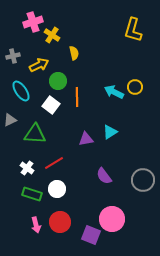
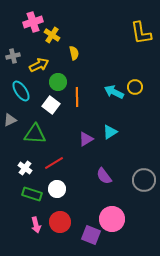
yellow L-shape: moved 8 px right, 3 px down; rotated 25 degrees counterclockwise
green circle: moved 1 px down
purple triangle: rotated 21 degrees counterclockwise
white cross: moved 2 px left
gray circle: moved 1 px right
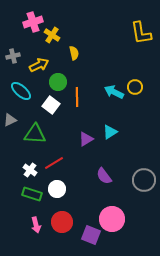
cyan ellipse: rotated 15 degrees counterclockwise
white cross: moved 5 px right, 2 px down
red circle: moved 2 px right
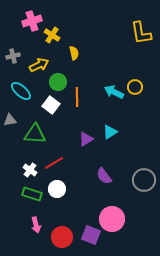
pink cross: moved 1 px left, 1 px up
gray triangle: rotated 16 degrees clockwise
red circle: moved 15 px down
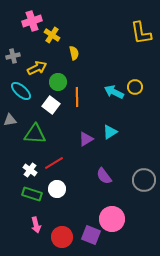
yellow arrow: moved 2 px left, 3 px down
